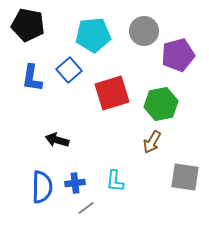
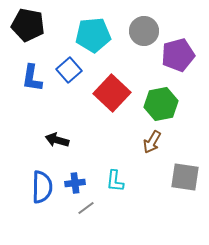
red square: rotated 30 degrees counterclockwise
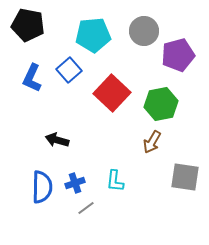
blue L-shape: rotated 16 degrees clockwise
blue cross: rotated 12 degrees counterclockwise
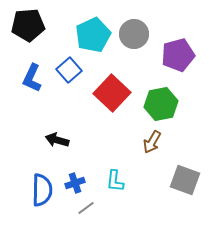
black pentagon: rotated 16 degrees counterclockwise
gray circle: moved 10 px left, 3 px down
cyan pentagon: rotated 20 degrees counterclockwise
gray square: moved 3 px down; rotated 12 degrees clockwise
blue semicircle: moved 3 px down
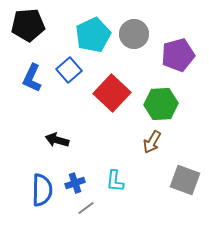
green hexagon: rotated 8 degrees clockwise
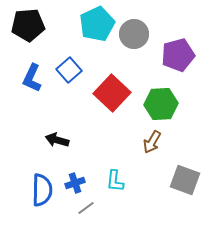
cyan pentagon: moved 4 px right, 11 px up
